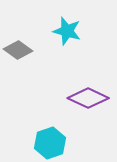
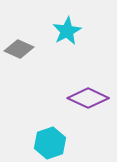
cyan star: rotated 28 degrees clockwise
gray diamond: moved 1 px right, 1 px up; rotated 12 degrees counterclockwise
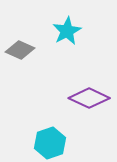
gray diamond: moved 1 px right, 1 px down
purple diamond: moved 1 px right
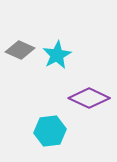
cyan star: moved 10 px left, 24 px down
cyan hexagon: moved 12 px up; rotated 12 degrees clockwise
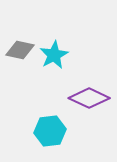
gray diamond: rotated 12 degrees counterclockwise
cyan star: moved 3 px left
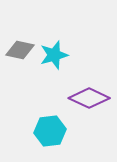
cyan star: rotated 12 degrees clockwise
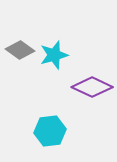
gray diamond: rotated 24 degrees clockwise
purple diamond: moved 3 px right, 11 px up
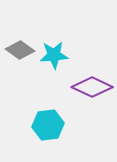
cyan star: rotated 12 degrees clockwise
cyan hexagon: moved 2 px left, 6 px up
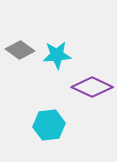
cyan star: moved 3 px right
cyan hexagon: moved 1 px right
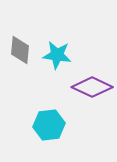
gray diamond: rotated 60 degrees clockwise
cyan star: rotated 12 degrees clockwise
